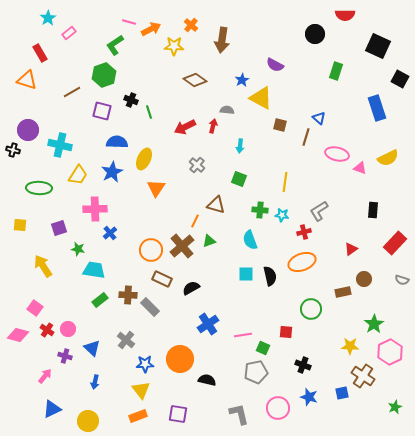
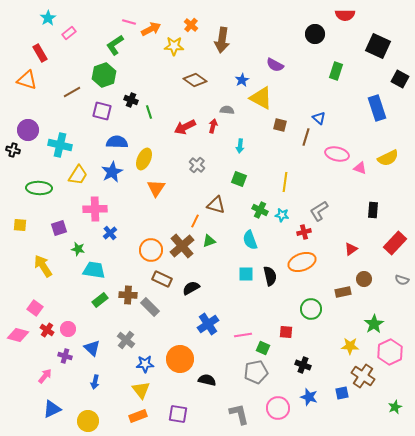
green cross at (260, 210): rotated 21 degrees clockwise
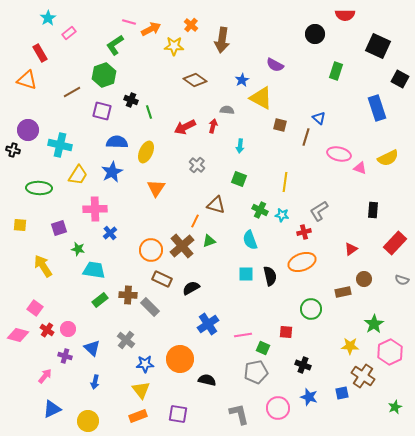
pink ellipse at (337, 154): moved 2 px right
yellow ellipse at (144, 159): moved 2 px right, 7 px up
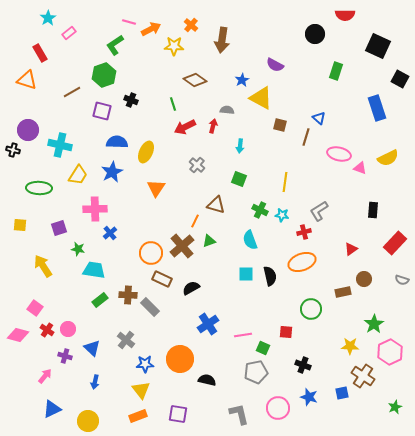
green line at (149, 112): moved 24 px right, 8 px up
orange circle at (151, 250): moved 3 px down
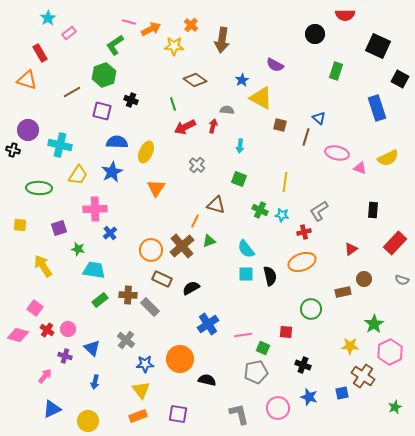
pink ellipse at (339, 154): moved 2 px left, 1 px up
cyan semicircle at (250, 240): moved 4 px left, 9 px down; rotated 18 degrees counterclockwise
orange circle at (151, 253): moved 3 px up
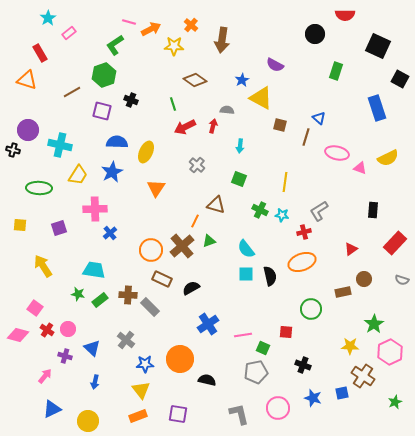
green star at (78, 249): moved 45 px down
blue star at (309, 397): moved 4 px right, 1 px down
green star at (395, 407): moved 5 px up
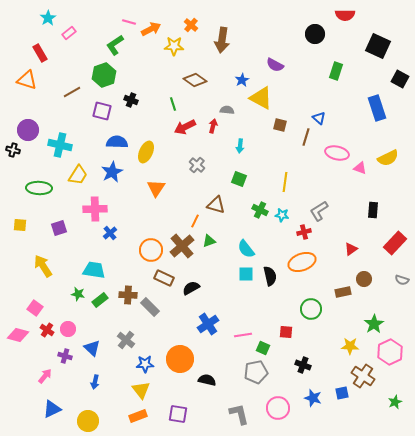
brown rectangle at (162, 279): moved 2 px right, 1 px up
